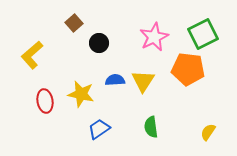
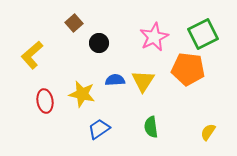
yellow star: moved 1 px right
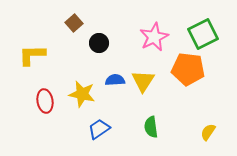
yellow L-shape: rotated 40 degrees clockwise
